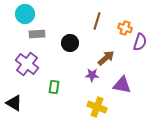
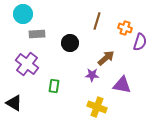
cyan circle: moved 2 px left
green rectangle: moved 1 px up
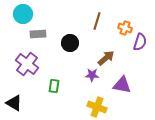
gray rectangle: moved 1 px right
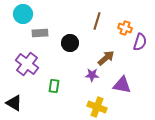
gray rectangle: moved 2 px right, 1 px up
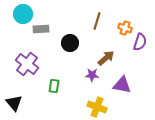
gray rectangle: moved 1 px right, 4 px up
black triangle: rotated 18 degrees clockwise
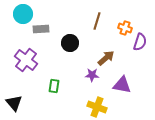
purple cross: moved 1 px left, 4 px up
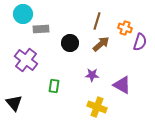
brown arrow: moved 5 px left, 14 px up
purple triangle: rotated 18 degrees clockwise
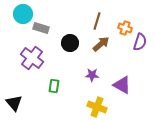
gray rectangle: moved 1 px up; rotated 21 degrees clockwise
purple cross: moved 6 px right, 2 px up
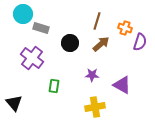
yellow cross: moved 2 px left; rotated 30 degrees counterclockwise
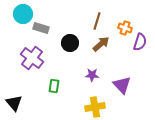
purple triangle: rotated 18 degrees clockwise
